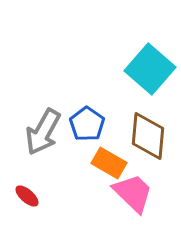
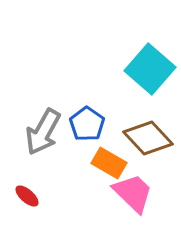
brown diamond: moved 2 px down; rotated 48 degrees counterclockwise
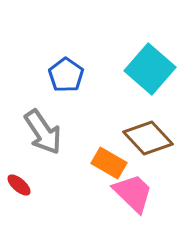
blue pentagon: moved 21 px left, 49 px up
gray arrow: rotated 63 degrees counterclockwise
red ellipse: moved 8 px left, 11 px up
